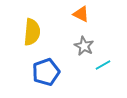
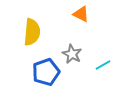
gray star: moved 12 px left, 8 px down
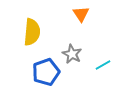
orange triangle: rotated 30 degrees clockwise
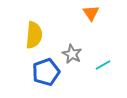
orange triangle: moved 10 px right, 1 px up
yellow semicircle: moved 2 px right, 3 px down
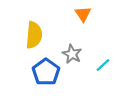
orange triangle: moved 8 px left, 1 px down
cyan line: rotated 14 degrees counterclockwise
blue pentagon: rotated 16 degrees counterclockwise
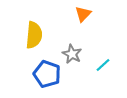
orange triangle: rotated 18 degrees clockwise
blue pentagon: moved 1 px right, 2 px down; rotated 16 degrees counterclockwise
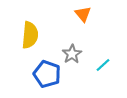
orange triangle: rotated 24 degrees counterclockwise
yellow semicircle: moved 4 px left
gray star: rotated 12 degrees clockwise
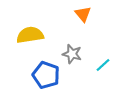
yellow semicircle: rotated 104 degrees counterclockwise
gray star: rotated 24 degrees counterclockwise
blue pentagon: moved 1 px left, 1 px down
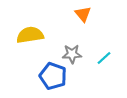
gray star: rotated 18 degrees counterclockwise
cyan line: moved 1 px right, 7 px up
blue pentagon: moved 7 px right, 1 px down
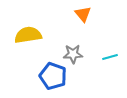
yellow semicircle: moved 2 px left
gray star: moved 1 px right
cyan line: moved 6 px right, 1 px up; rotated 28 degrees clockwise
